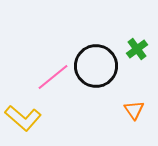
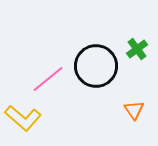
pink line: moved 5 px left, 2 px down
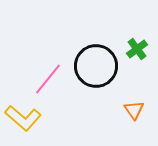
pink line: rotated 12 degrees counterclockwise
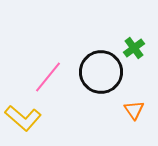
green cross: moved 3 px left, 1 px up
black circle: moved 5 px right, 6 px down
pink line: moved 2 px up
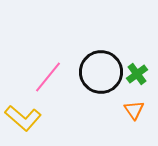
green cross: moved 3 px right, 26 px down
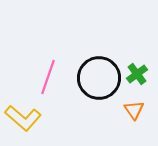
black circle: moved 2 px left, 6 px down
pink line: rotated 20 degrees counterclockwise
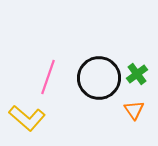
yellow L-shape: moved 4 px right
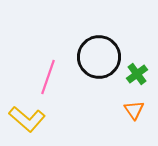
black circle: moved 21 px up
yellow L-shape: moved 1 px down
